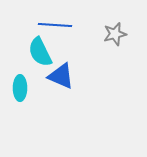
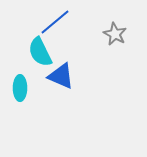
blue line: moved 3 px up; rotated 44 degrees counterclockwise
gray star: rotated 30 degrees counterclockwise
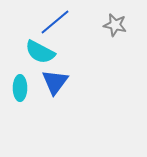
gray star: moved 9 px up; rotated 15 degrees counterclockwise
cyan semicircle: rotated 36 degrees counterclockwise
blue triangle: moved 6 px left, 6 px down; rotated 44 degrees clockwise
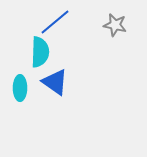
cyan semicircle: rotated 116 degrees counterclockwise
blue triangle: rotated 32 degrees counterclockwise
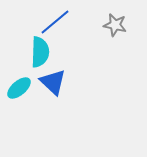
blue triangle: moved 2 px left; rotated 8 degrees clockwise
cyan ellipse: moved 1 px left; rotated 50 degrees clockwise
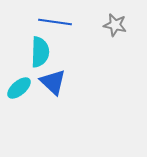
blue line: rotated 48 degrees clockwise
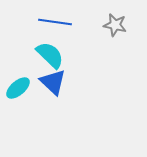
cyan semicircle: moved 10 px right, 3 px down; rotated 48 degrees counterclockwise
cyan ellipse: moved 1 px left
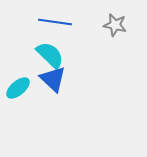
blue triangle: moved 3 px up
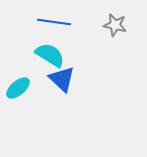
blue line: moved 1 px left
cyan semicircle: rotated 12 degrees counterclockwise
blue triangle: moved 9 px right
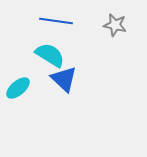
blue line: moved 2 px right, 1 px up
blue triangle: moved 2 px right
